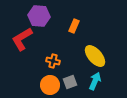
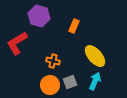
purple hexagon: rotated 10 degrees clockwise
red L-shape: moved 5 px left, 4 px down
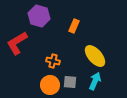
gray square: rotated 24 degrees clockwise
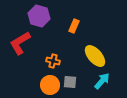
red L-shape: moved 3 px right
cyan arrow: moved 7 px right; rotated 18 degrees clockwise
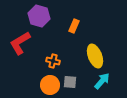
yellow ellipse: rotated 20 degrees clockwise
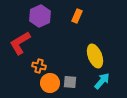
purple hexagon: moved 1 px right; rotated 20 degrees clockwise
orange rectangle: moved 3 px right, 10 px up
orange cross: moved 14 px left, 5 px down
orange circle: moved 2 px up
